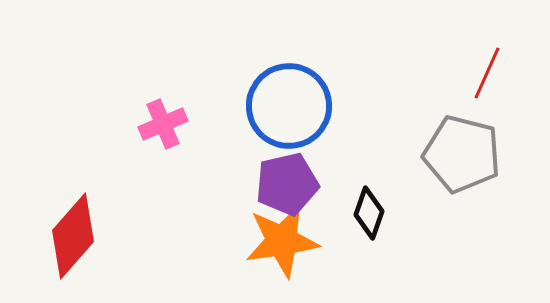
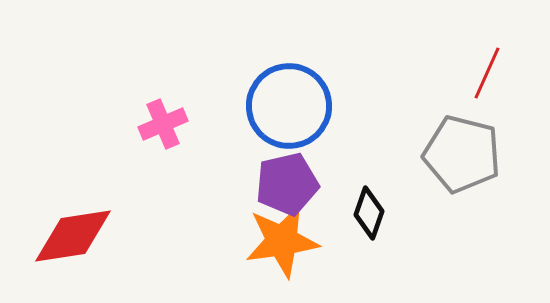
red diamond: rotated 40 degrees clockwise
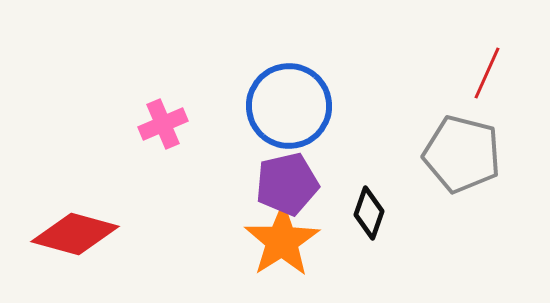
red diamond: moved 2 px right, 2 px up; rotated 24 degrees clockwise
orange star: rotated 24 degrees counterclockwise
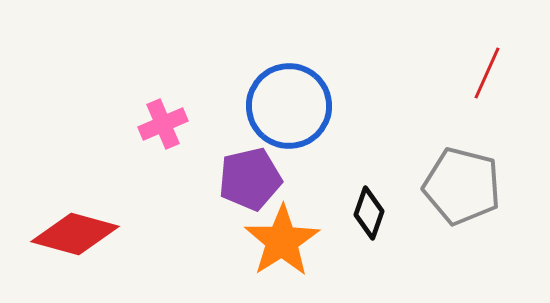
gray pentagon: moved 32 px down
purple pentagon: moved 37 px left, 5 px up
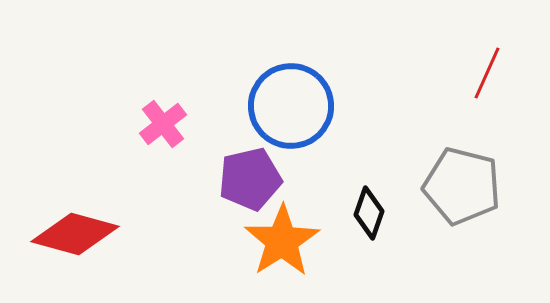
blue circle: moved 2 px right
pink cross: rotated 15 degrees counterclockwise
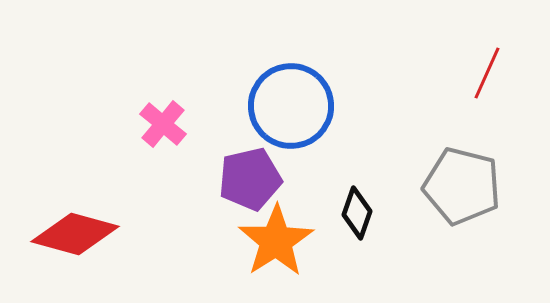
pink cross: rotated 12 degrees counterclockwise
black diamond: moved 12 px left
orange star: moved 6 px left
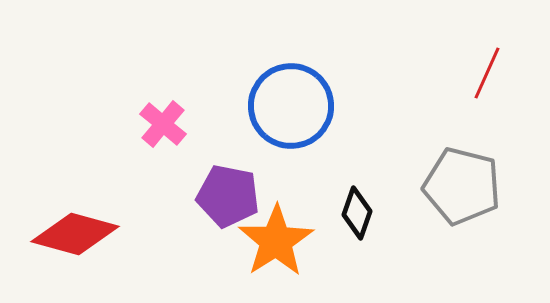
purple pentagon: moved 22 px left, 17 px down; rotated 24 degrees clockwise
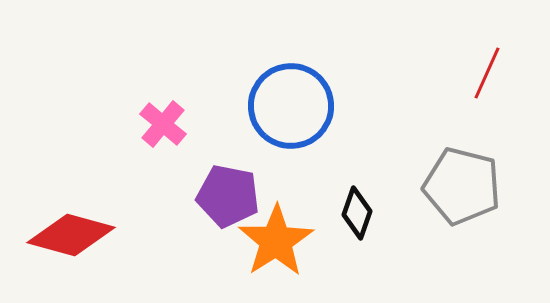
red diamond: moved 4 px left, 1 px down
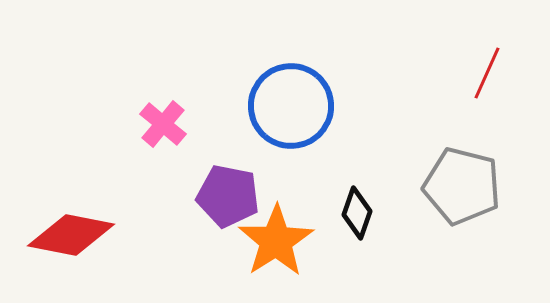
red diamond: rotated 4 degrees counterclockwise
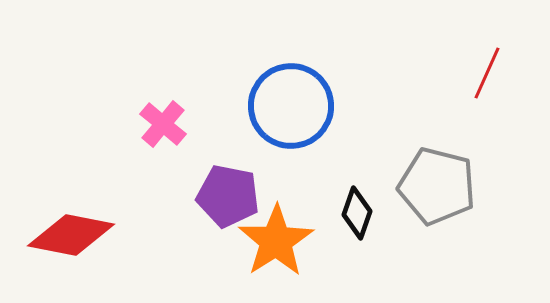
gray pentagon: moved 25 px left
